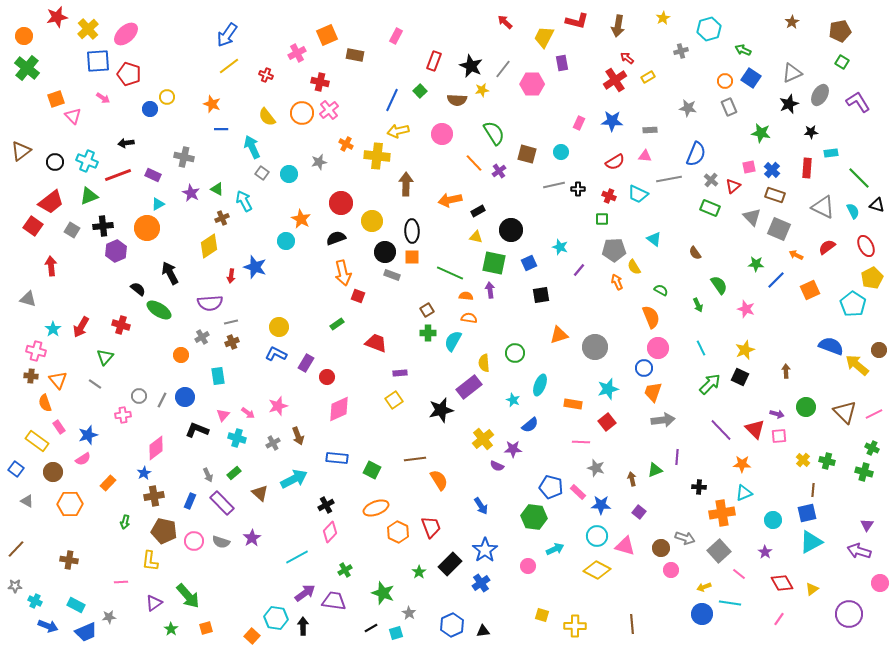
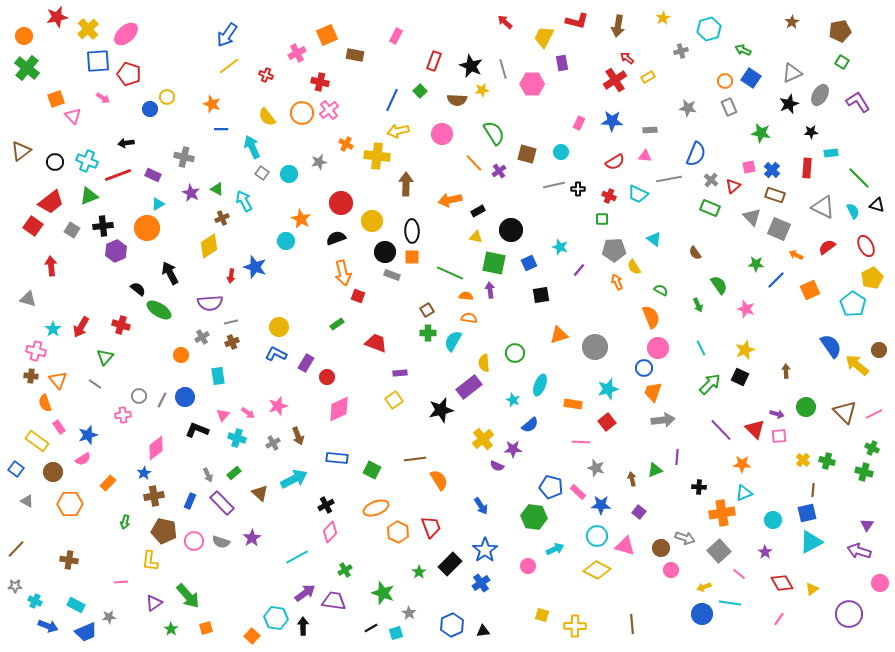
gray line at (503, 69): rotated 54 degrees counterclockwise
blue semicircle at (831, 346): rotated 35 degrees clockwise
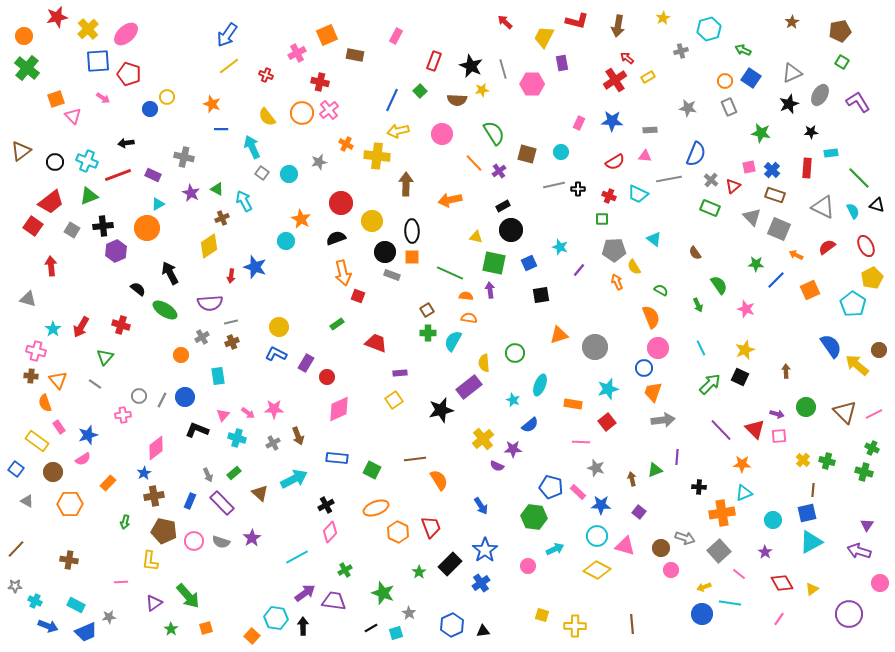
black rectangle at (478, 211): moved 25 px right, 5 px up
green ellipse at (159, 310): moved 6 px right
pink star at (278, 406): moved 4 px left, 3 px down; rotated 18 degrees clockwise
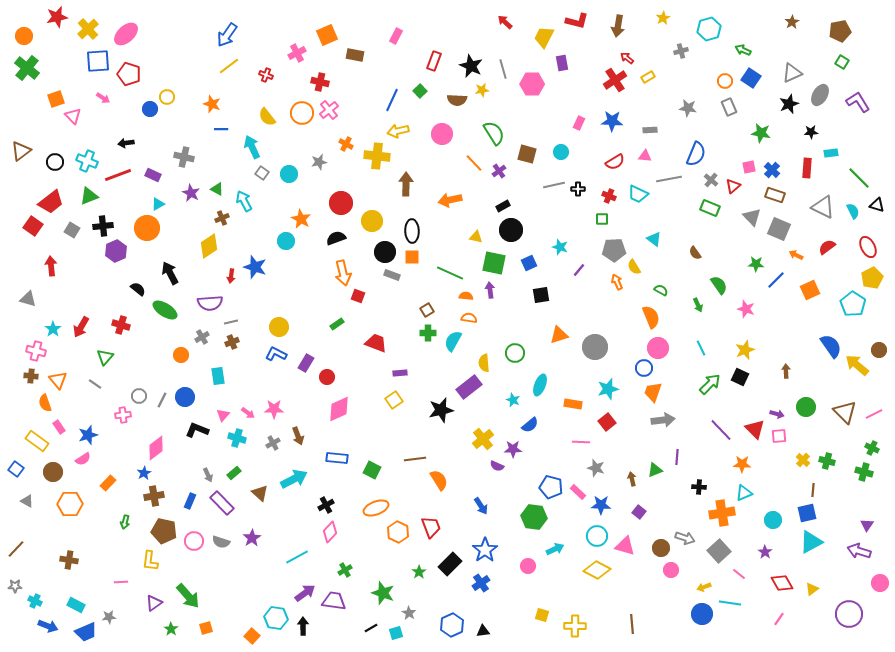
red ellipse at (866, 246): moved 2 px right, 1 px down
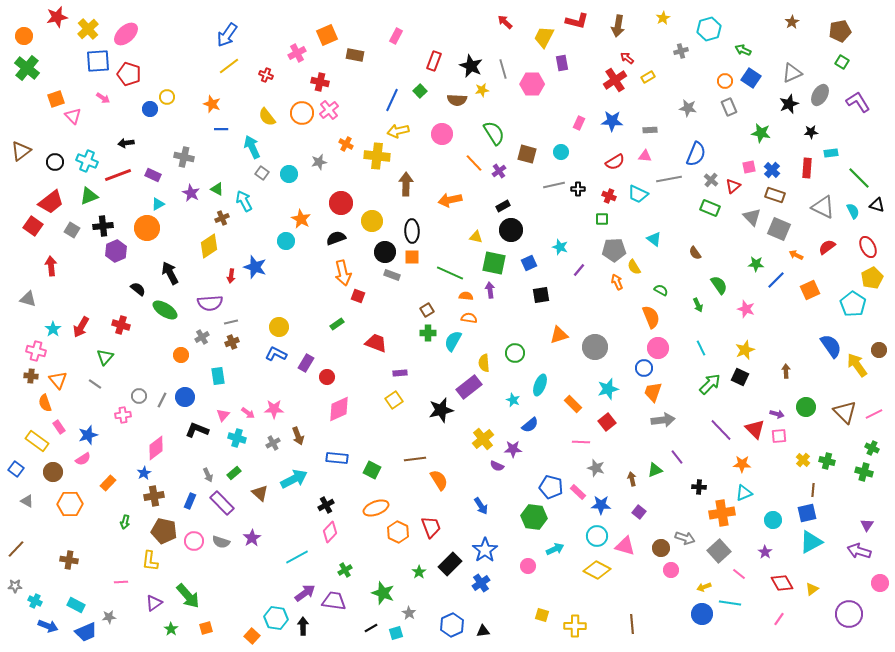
yellow arrow at (857, 365): rotated 15 degrees clockwise
orange rectangle at (573, 404): rotated 36 degrees clockwise
purple line at (677, 457): rotated 42 degrees counterclockwise
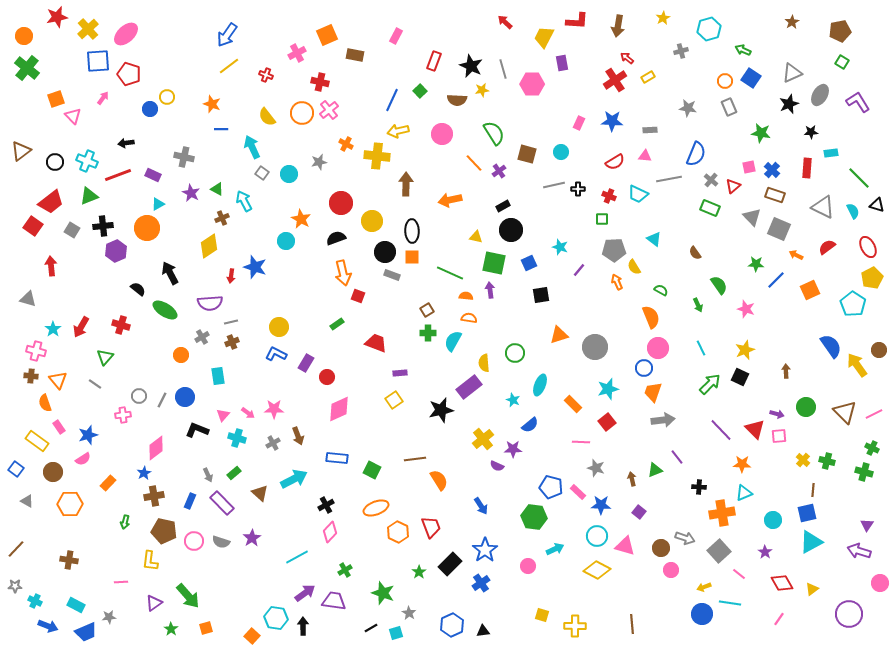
red L-shape at (577, 21): rotated 10 degrees counterclockwise
pink arrow at (103, 98): rotated 88 degrees counterclockwise
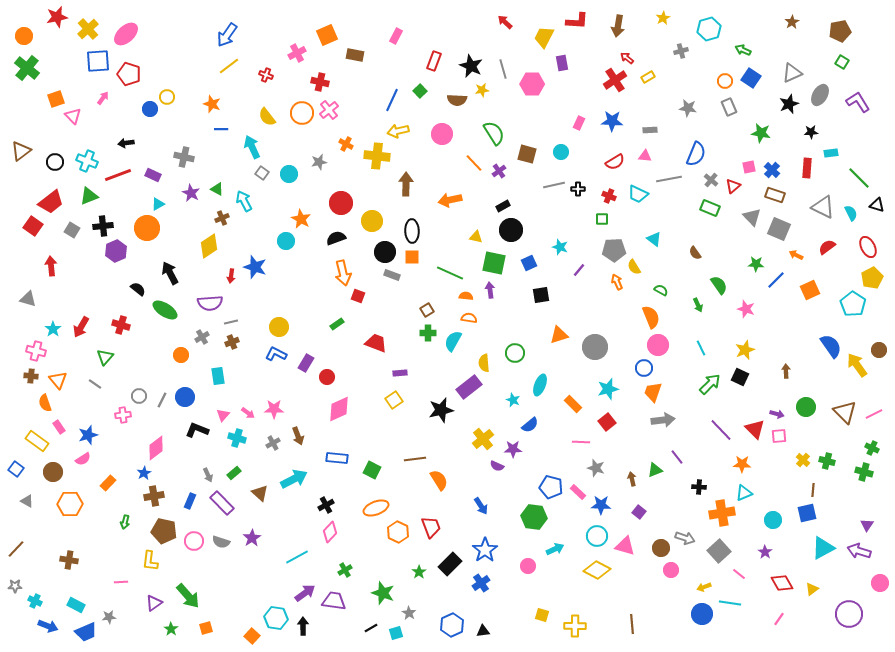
cyan semicircle at (853, 211): moved 2 px left, 2 px down
pink circle at (658, 348): moved 3 px up
cyan triangle at (811, 542): moved 12 px right, 6 px down
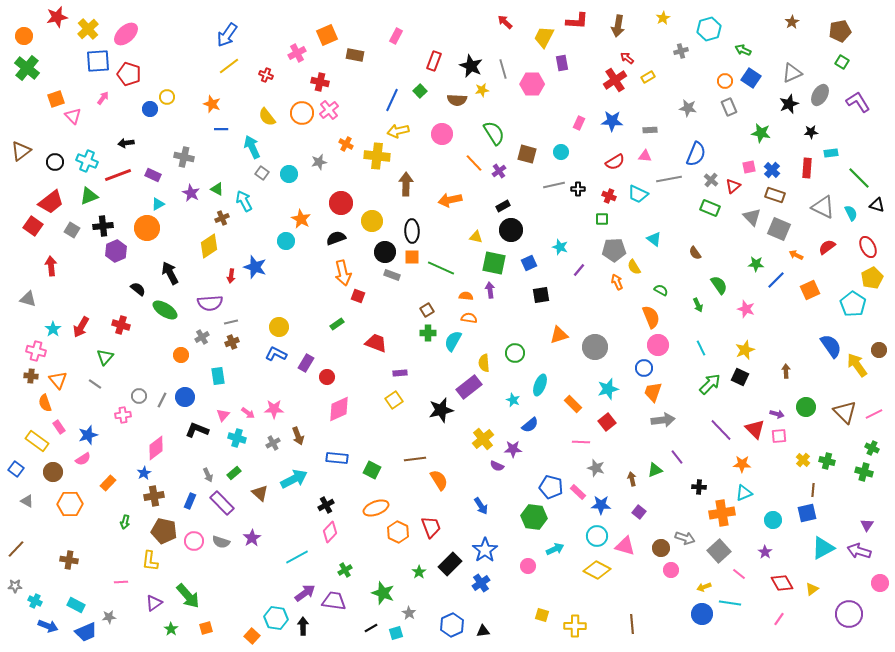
green line at (450, 273): moved 9 px left, 5 px up
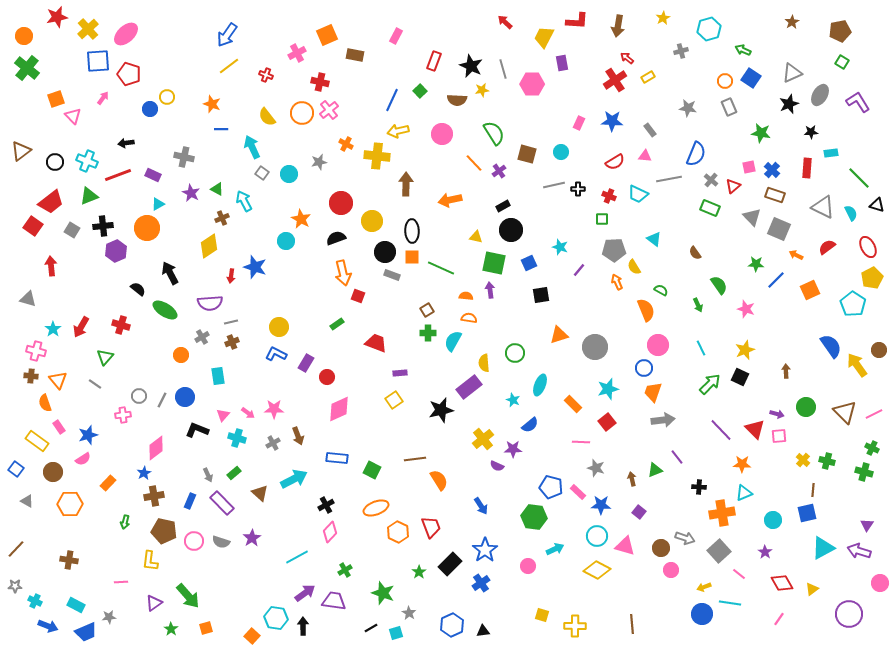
gray rectangle at (650, 130): rotated 56 degrees clockwise
orange semicircle at (651, 317): moved 5 px left, 7 px up
